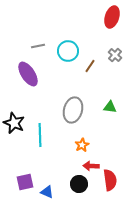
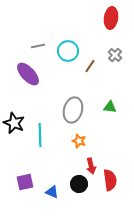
red ellipse: moved 1 px left, 1 px down; rotated 10 degrees counterclockwise
purple ellipse: rotated 10 degrees counterclockwise
orange star: moved 3 px left, 4 px up; rotated 24 degrees counterclockwise
red arrow: rotated 105 degrees counterclockwise
blue triangle: moved 5 px right
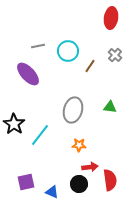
black star: moved 1 px down; rotated 10 degrees clockwise
cyan line: rotated 40 degrees clockwise
orange star: moved 4 px down; rotated 16 degrees counterclockwise
red arrow: moved 1 px left, 1 px down; rotated 84 degrees counterclockwise
purple square: moved 1 px right
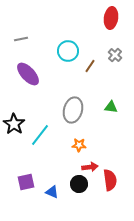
gray line: moved 17 px left, 7 px up
green triangle: moved 1 px right
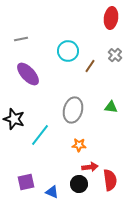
black star: moved 5 px up; rotated 15 degrees counterclockwise
